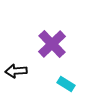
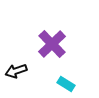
black arrow: rotated 15 degrees counterclockwise
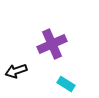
purple cross: rotated 20 degrees clockwise
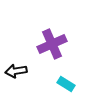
black arrow: rotated 10 degrees clockwise
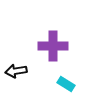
purple cross: moved 1 px right, 2 px down; rotated 24 degrees clockwise
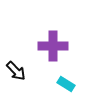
black arrow: rotated 125 degrees counterclockwise
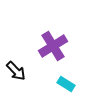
purple cross: rotated 32 degrees counterclockwise
